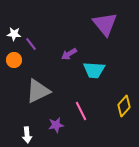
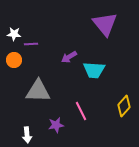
purple line: rotated 56 degrees counterclockwise
purple arrow: moved 3 px down
gray triangle: rotated 28 degrees clockwise
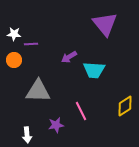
yellow diamond: moved 1 px right; rotated 15 degrees clockwise
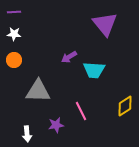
purple line: moved 17 px left, 32 px up
white arrow: moved 1 px up
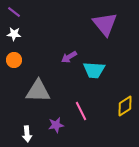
purple line: rotated 40 degrees clockwise
